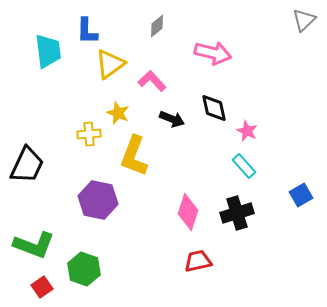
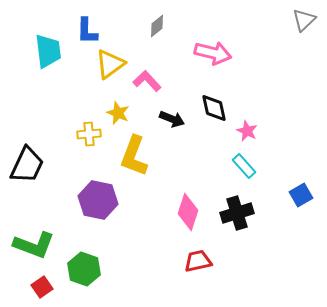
pink L-shape: moved 5 px left
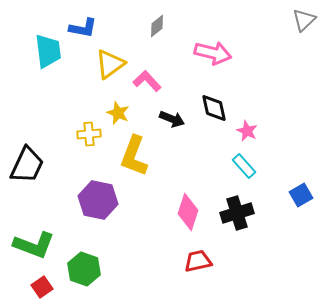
blue L-shape: moved 4 px left, 3 px up; rotated 80 degrees counterclockwise
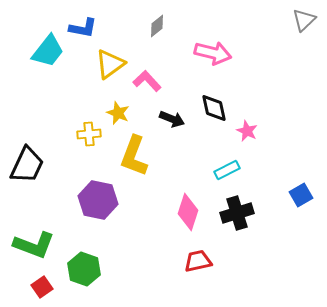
cyan trapezoid: rotated 45 degrees clockwise
cyan rectangle: moved 17 px left, 4 px down; rotated 75 degrees counterclockwise
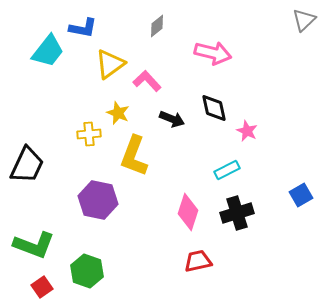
green hexagon: moved 3 px right, 2 px down
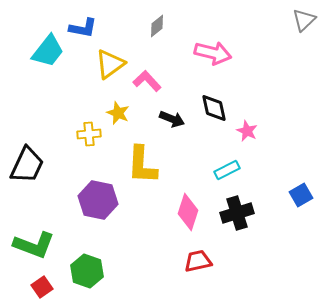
yellow L-shape: moved 8 px right, 9 px down; rotated 18 degrees counterclockwise
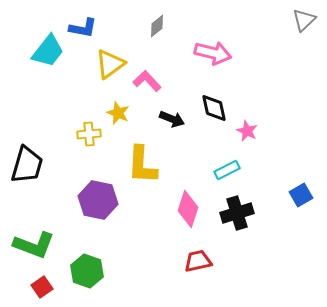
black trapezoid: rotated 9 degrees counterclockwise
pink diamond: moved 3 px up
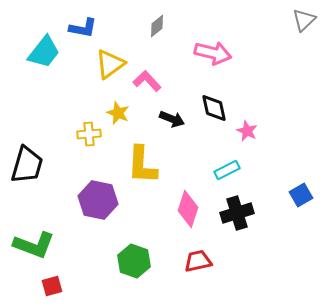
cyan trapezoid: moved 4 px left, 1 px down
green hexagon: moved 47 px right, 10 px up
red square: moved 10 px right, 1 px up; rotated 20 degrees clockwise
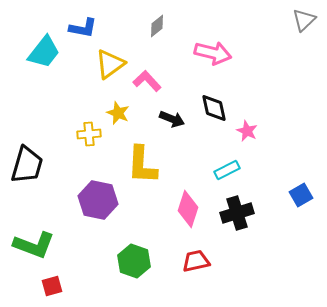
red trapezoid: moved 2 px left
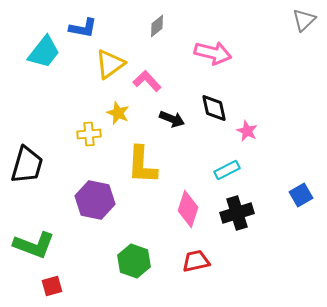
purple hexagon: moved 3 px left
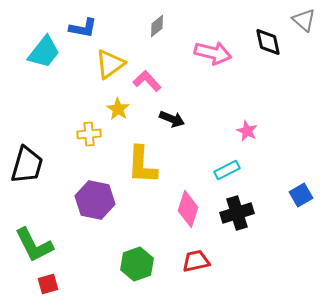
gray triangle: rotated 35 degrees counterclockwise
black diamond: moved 54 px right, 66 px up
yellow star: moved 4 px up; rotated 10 degrees clockwise
green L-shape: rotated 42 degrees clockwise
green hexagon: moved 3 px right, 3 px down; rotated 20 degrees clockwise
red square: moved 4 px left, 2 px up
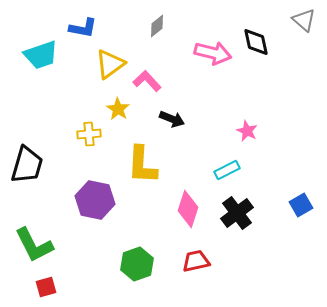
black diamond: moved 12 px left
cyan trapezoid: moved 3 px left, 3 px down; rotated 33 degrees clockwise
blue square: moved 10 px down
black cross: rotated 20 degrees counterclockwise
red square: moved 2 px left, 3 px down
